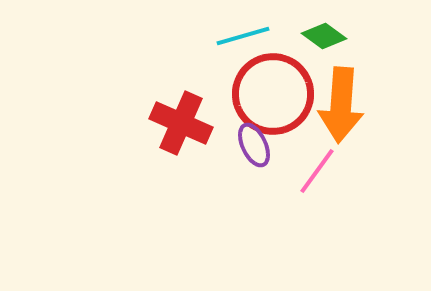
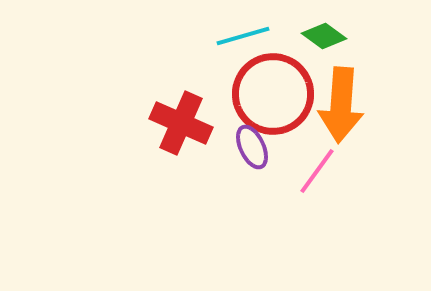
purple ellipse: moved 2 px left, 2 px down
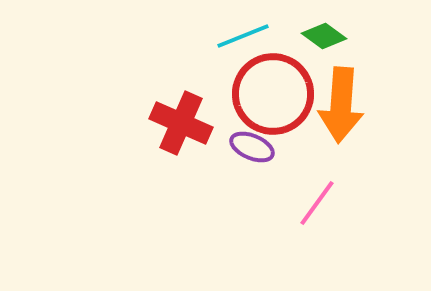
cyan line: rotated 6 degrees counterclockwise
purple ellipse: rotated 42 degrees counterclockwise
pink line: moved 32 px down
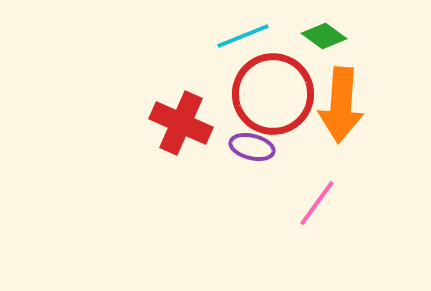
purple ellipse: rotated 9 degrees counterclockwise
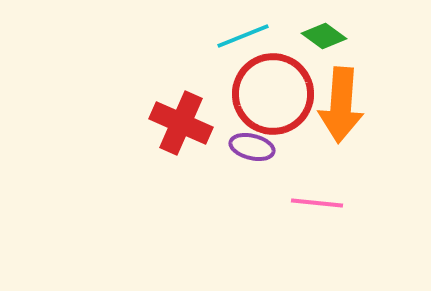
pink line: rotated 60 degrees clockwise
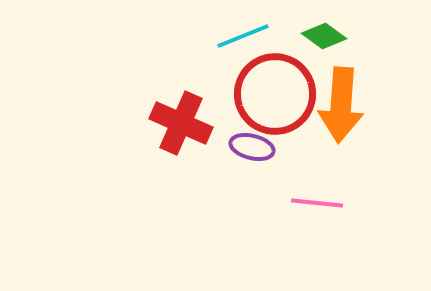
red circle: moved 2 px right
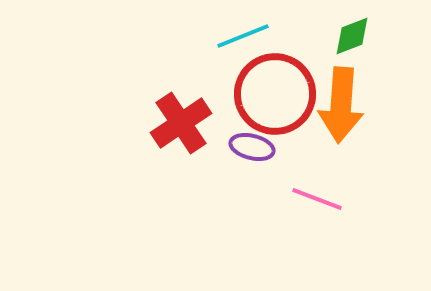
green diamond: moved 28 px right; rotated 57 degrees counterclockwise
red cross: rotated 32 degrees clockwise
pink line: moved 4 px up; rotated 15 degrees clockwise
